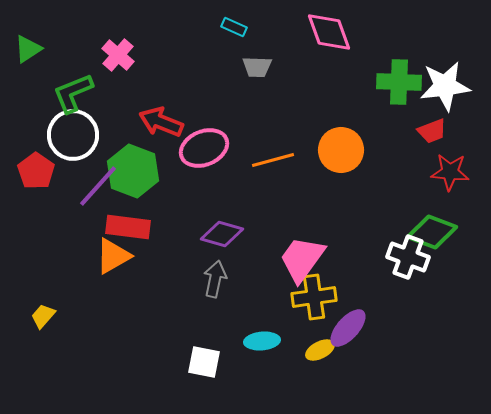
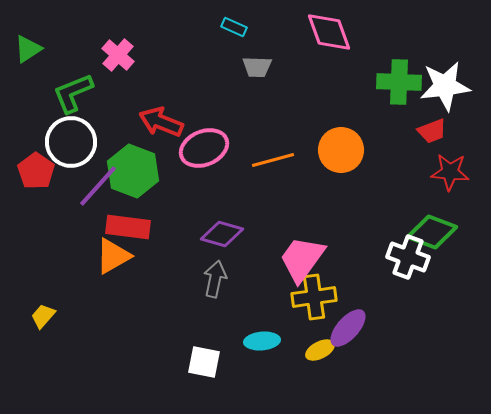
white circle: moved 2 px left, 7 px down
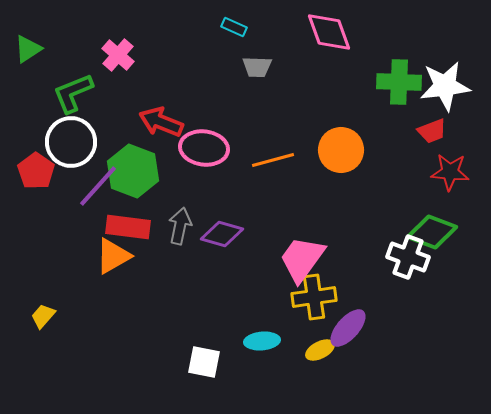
pink ellipse: rotated 30 degrees clockwise
gray arrow: moved 35 px left, 53 px up
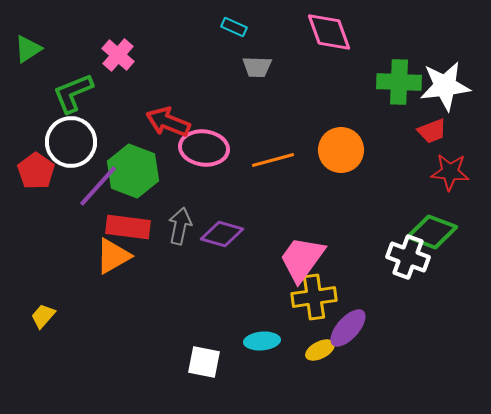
red arrow: moved 7 px right
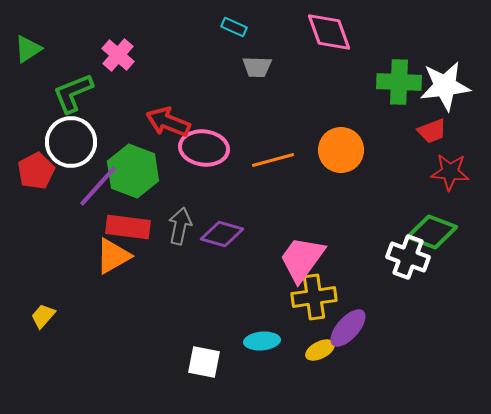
red pentagon: rotated 9 degrees clockwise
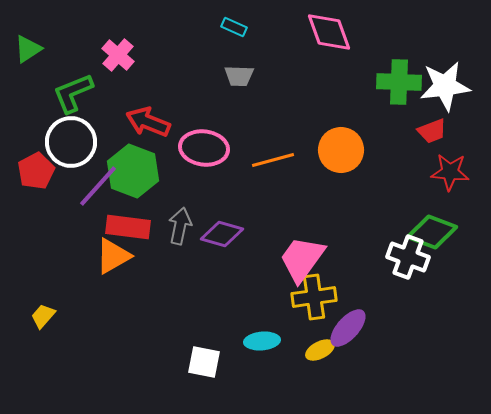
gray trapezoid: moved 18 px left, 9 px down
red arrow: moved 20 px left
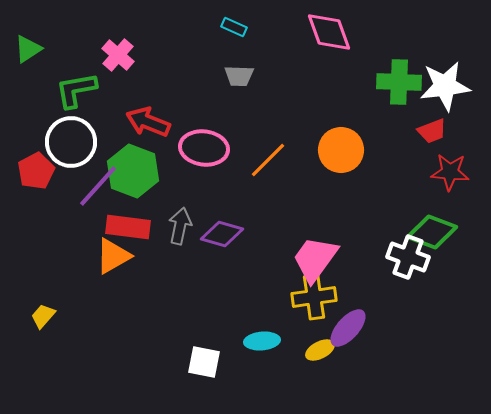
green L-shape: moved 3 px right, 3 px up; rotated 12 degrees clockwise
orange line: moved 5 px left; rotated 30 degrees counterclockwise
pink trapezoid: moved 13 px right
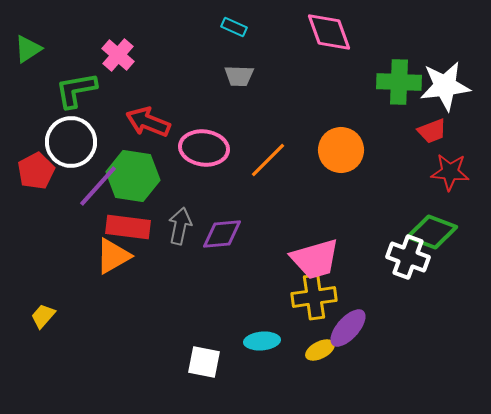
green hexagon: moved 5 px down; rotated 12 degrees counterclockwise
purple diamond: rotated 21 degrees counterclockwise
pink trapezoid: rotated 142 degrees counterclockwise
